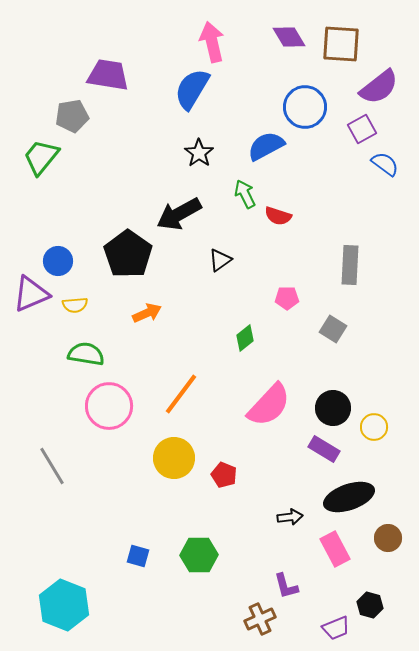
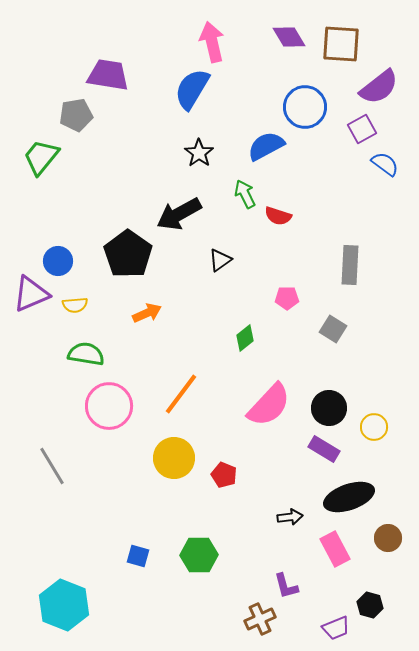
gray pentagon at (72, 116): moved 4 px right, 1 px up
black circle at (333, 408): moved 4 px left
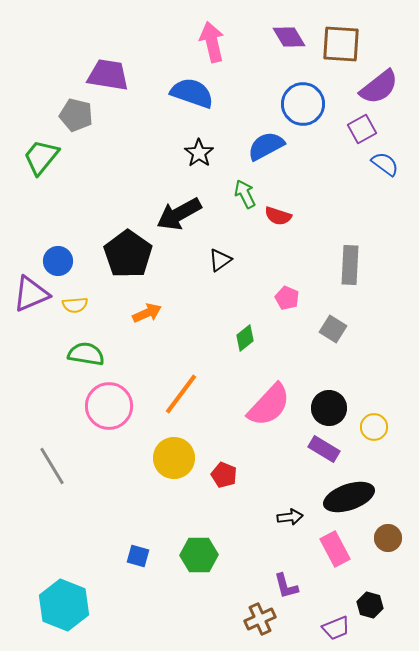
blue semicircle at (192, 89): moved 4 px down; rotated 78 degrees clockwise
blue circle at (305, 107): moved 2 px left, 3 px up
gray pentagon at (76, 115): rotated 24 degrees clockwise
pink pentagon at (287, 298): rotated 25 degrees clockwise
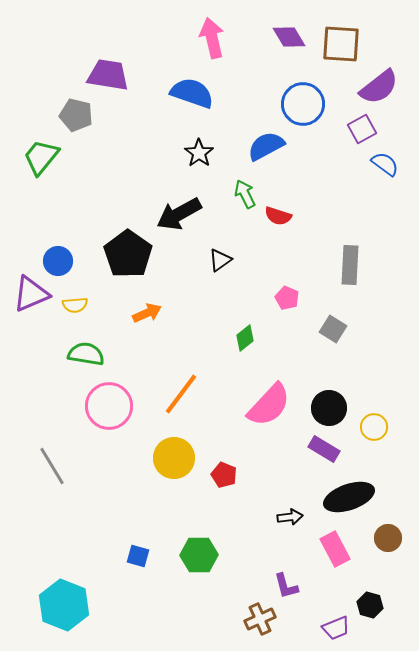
pink arrow at (212, 42): moved 4 px up
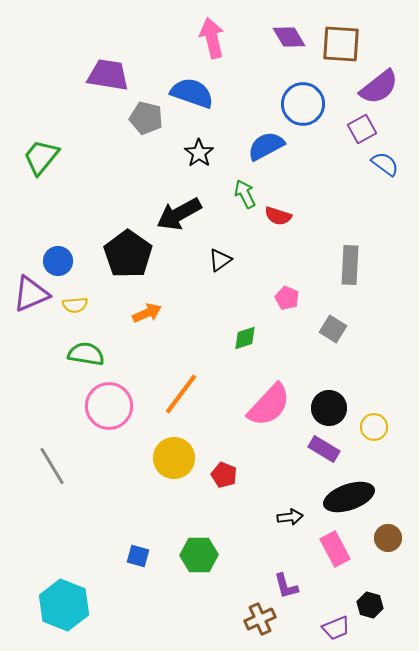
gray pentagon at (76, 115): moved 70 px right, 3 px down
green diamond at (245, 338): rotated 20 degrees clockwise
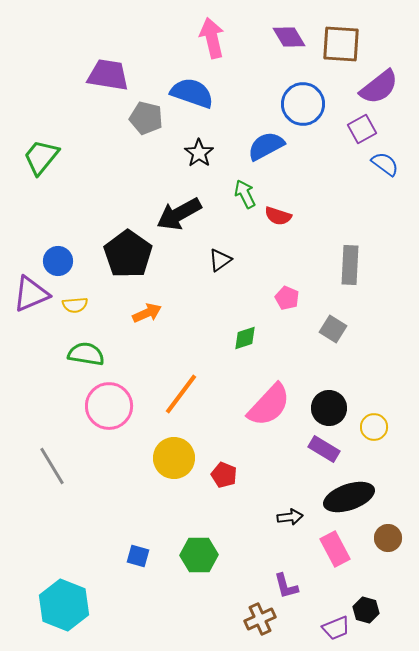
black hexagon at (370, 605): moved 4 px left, 5 px down
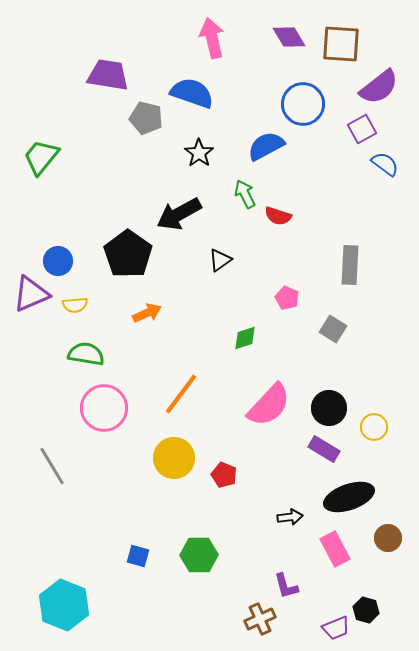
pink circle at (109, 406): moved 5 px left, 2 px down
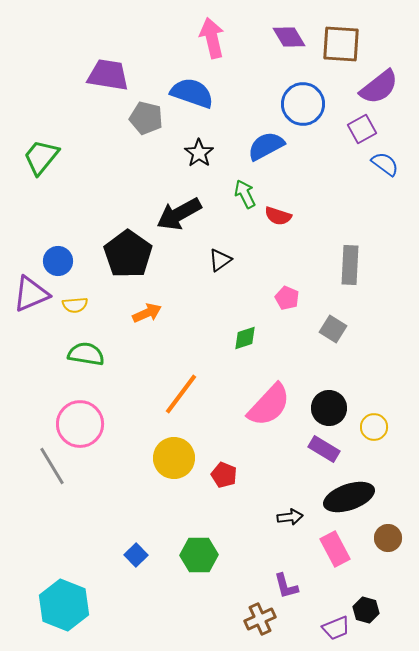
pink circle at (104, 408): moved 24 px left, 16 px down
blue square at (138, 556): moved 2 px left, 1 px up; rotated 30 degrees clockwise
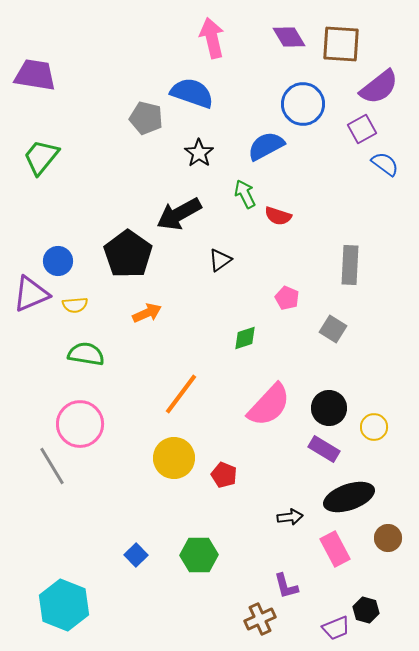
purple trapezoid at (108, 75): moved 73 px left
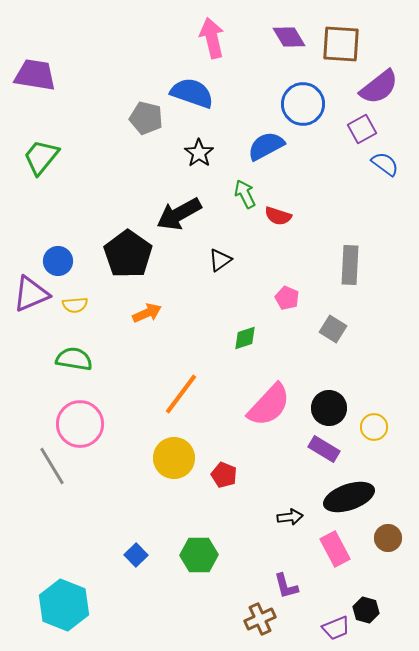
green semicircle at (86, 354): moved 12 px left, 5 px down
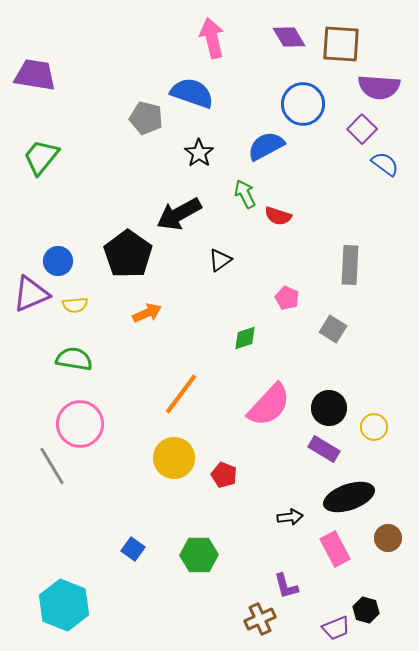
purple semicircle at (379, 87): rotated 42 degrees clockwise
purple square at (362, 129): rotated 16 degrees counterclockwise
blue square at (136, 555): moved 3 px left, 6 px up; rotated 10 degrees counterclockwise
